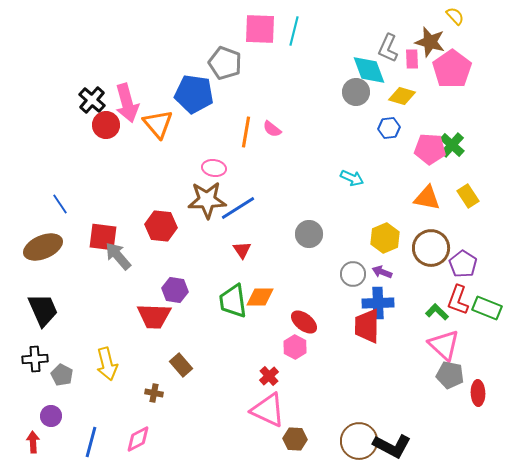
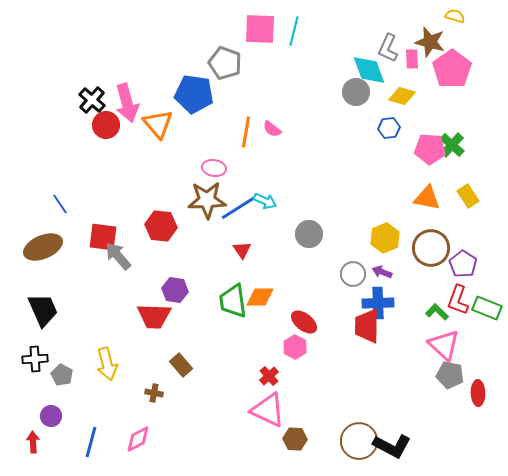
yellow semicircle at (455, 16): rotated 30 degrees counterclockwise
cyan arrow at (352, 178): moved 87 px left, 23 px down
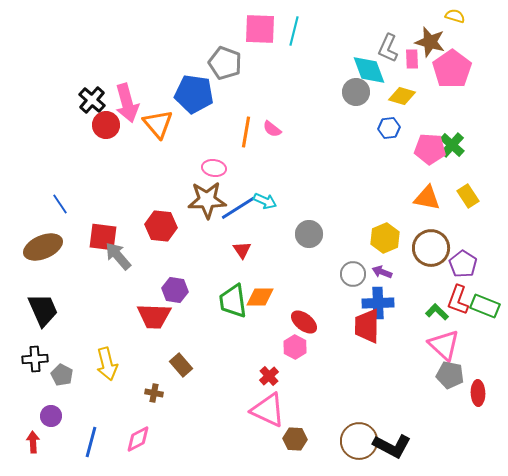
green rectangle at (487, 308): moved 2 px left, 2 px up
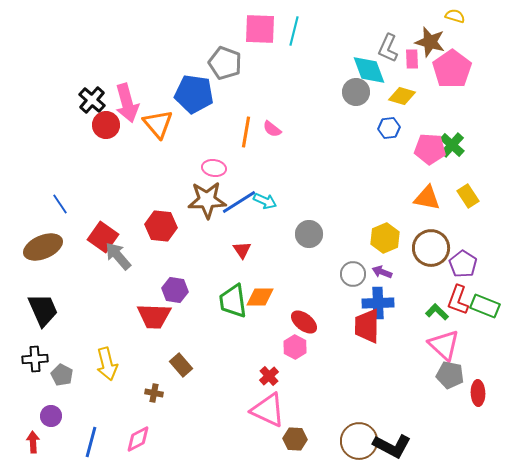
blue line at (238, 208): moved 1 px right, 6 px up
red square at (103, 237): rotated 28 degrees clockwise
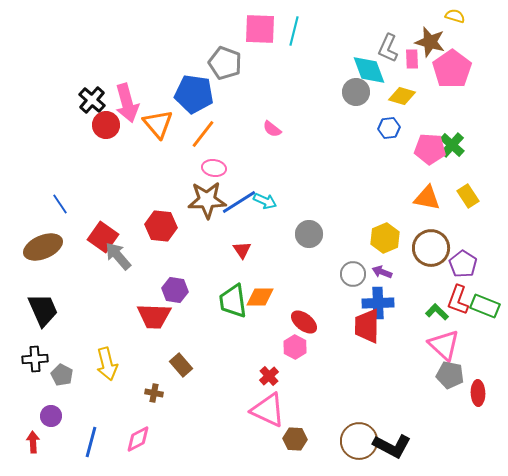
orange line at (246, 132): moved 43 px left, 2 px down; rotated 28 degrees clockwise
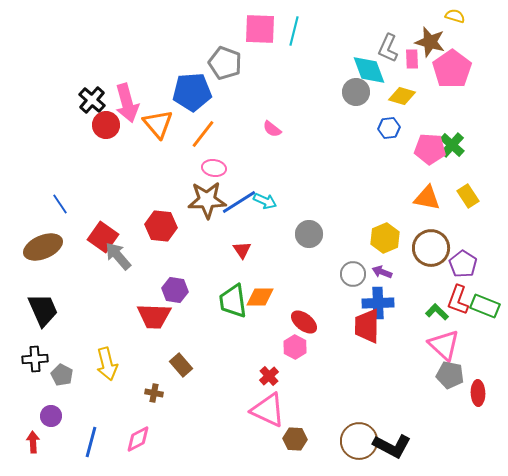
blue pentagon at (194, 94): moved 2 px left, 2 px up; rotated 12 degrees counterclockwise
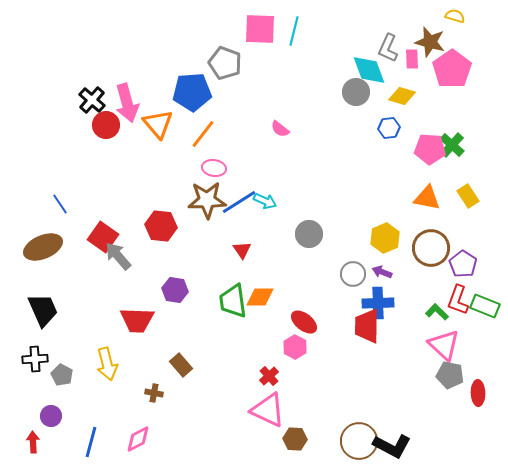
pink semicircle at (272, 129): moved 8 px right
red trapezoid at (154, 316): moved 17 px left, 4 px down
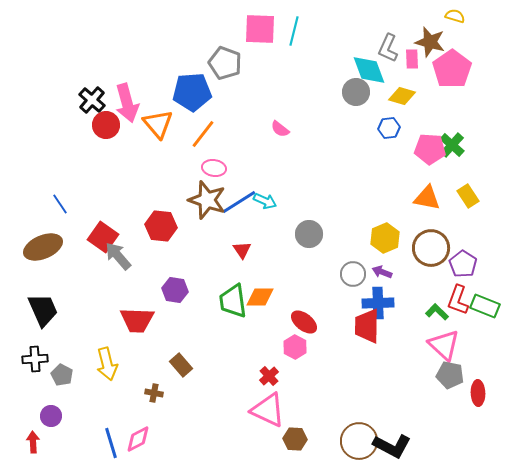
brown star at (207, 200): rotated 21 degrees clockwise
blue line at (91, 442): moved 20 px right, 1 px down; rotated 32 degrees counterclockwise
